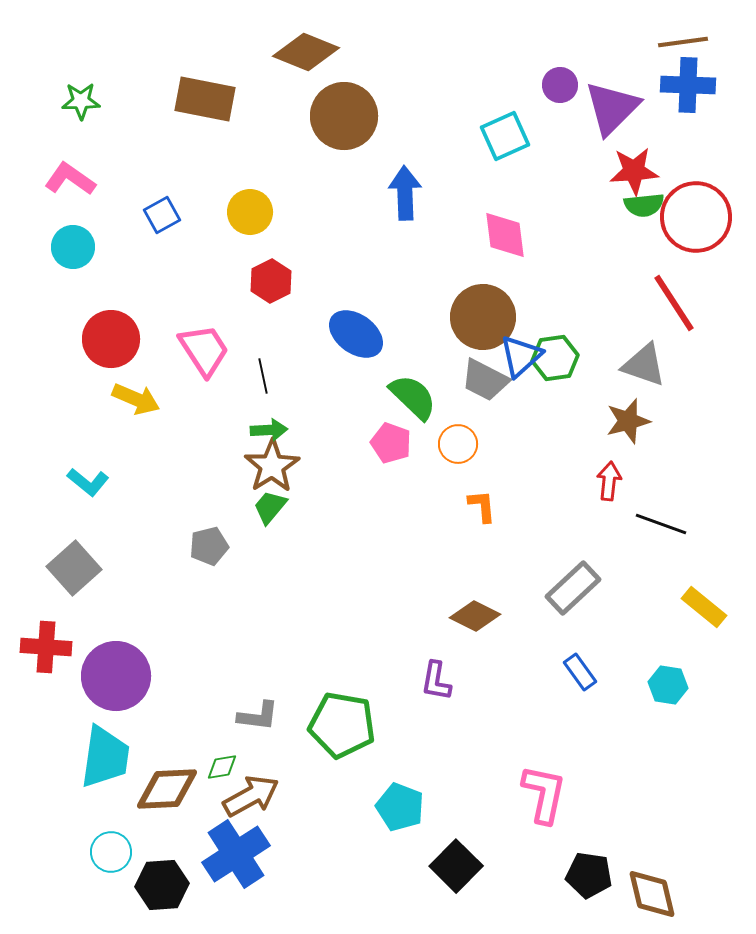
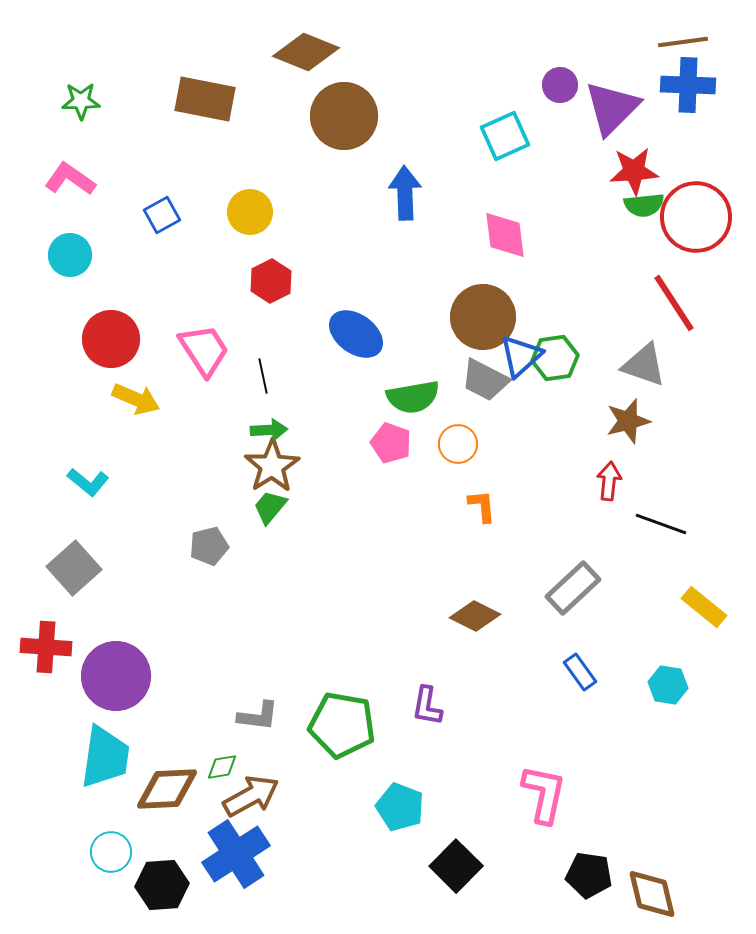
cyan circle at (73, 247): moved 3 px left, 8 px down
green semicircle at (413, 397): rotated 126 degrees clockwise
purple L-shape at (436, 681): moved 9 px left, 25 px down
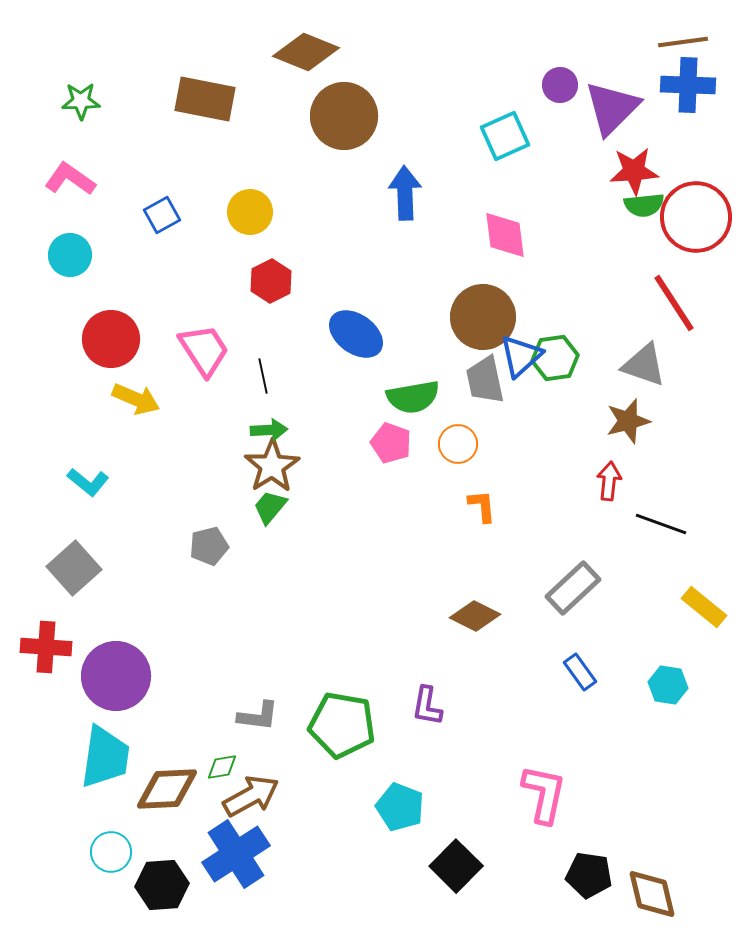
gray trapezoid at (485, 380): rotated 51 degrees clockwise
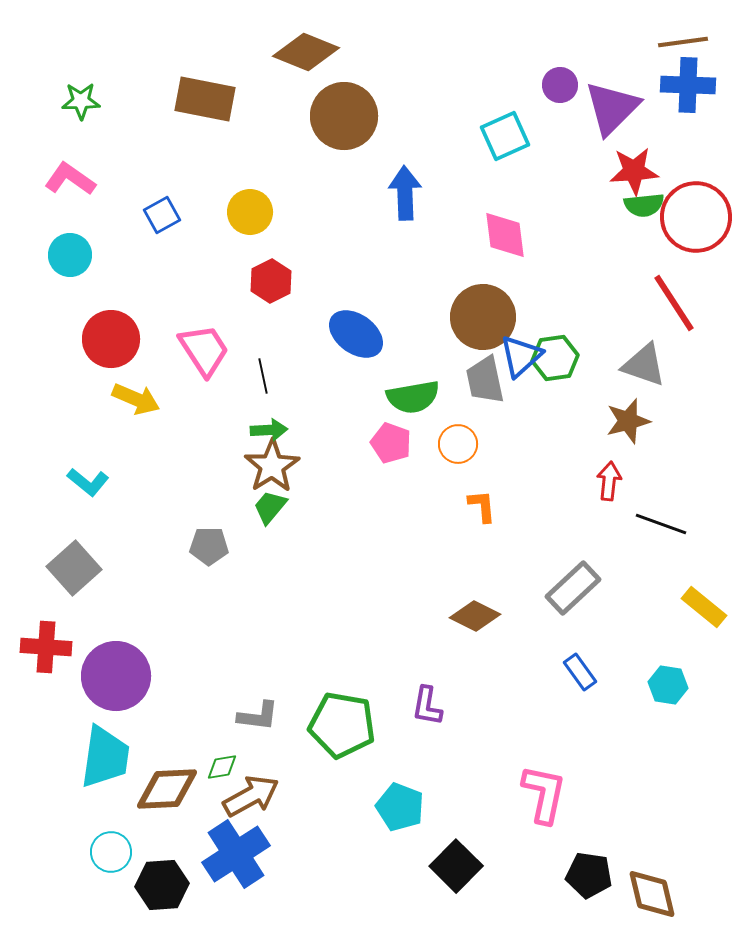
gray pentagon at (209, 546): rotated 15 degrees clockwise
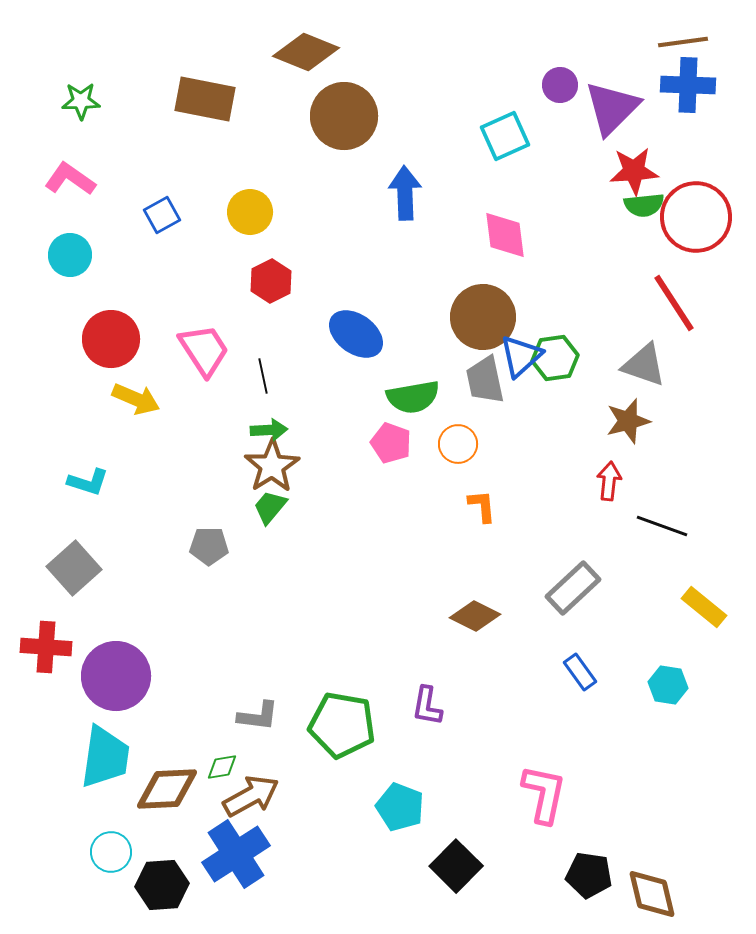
cyan L-shape at (88, 482): rotated 21 degrees counterclockwise
black line at (661, 524): moved 1 px right, 2 px down
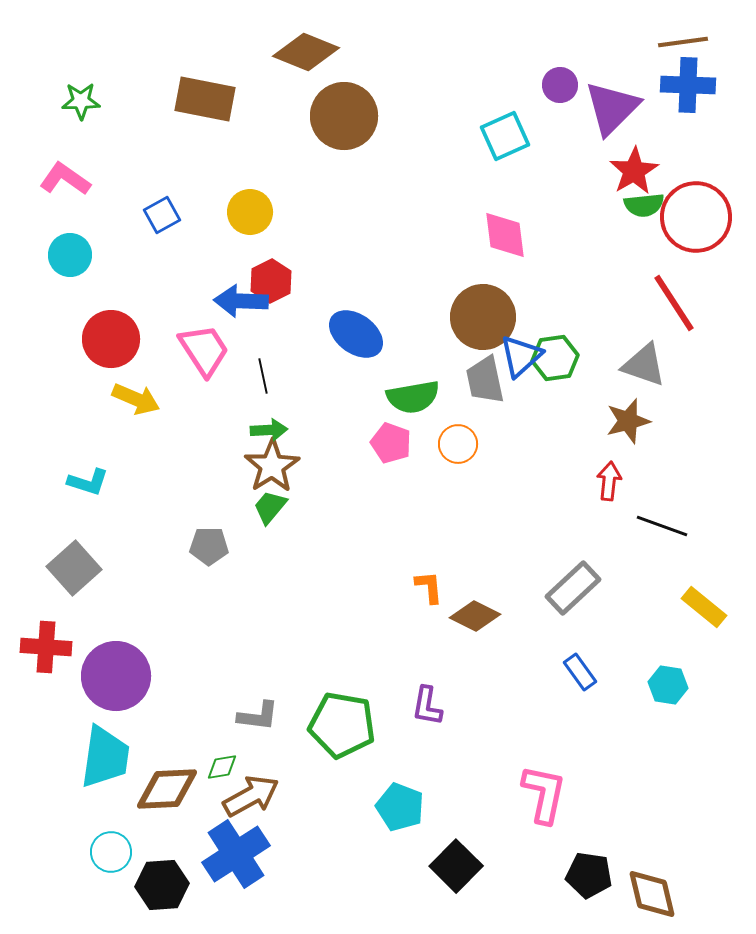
red star at (634, 171): rotated 27 degrees counterclockwise
pink L-shape at (70, 179): moved 5 px left
blue arrow at (405, 193): moved 164 px left, 108 px down; rotated 86 degrees counterclockwise
orange L-shape at (482, 506): moved 53 px left, 81 px down
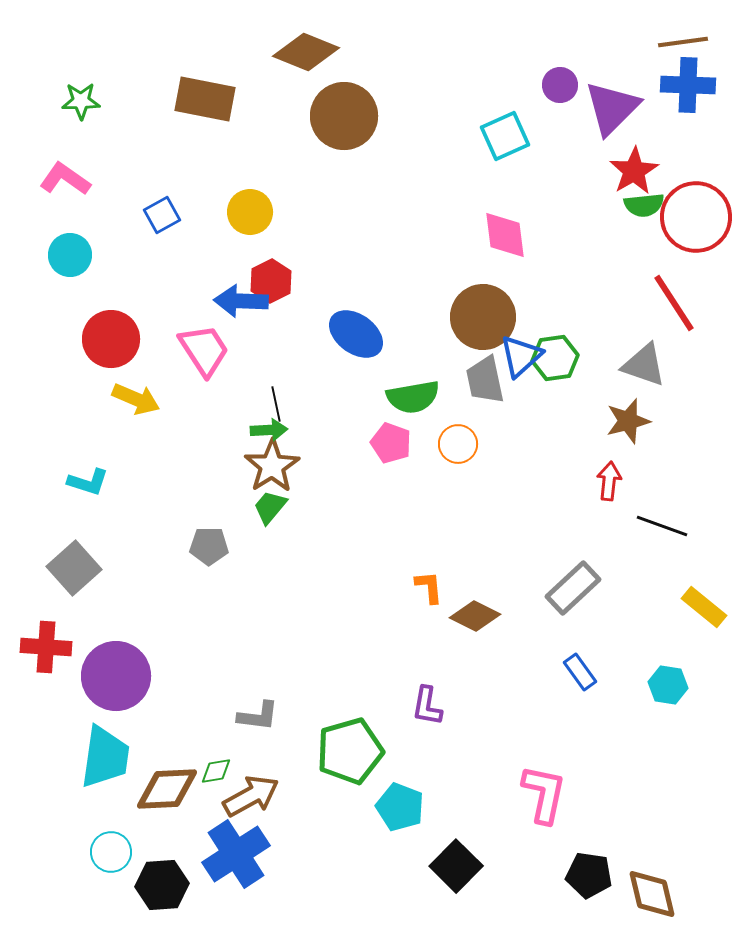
black line at (263, 376): moved 13 px right, 28 px down
green pentagon at (342, 725): moved 8 px right, 26 px down; rotated 26 degrees counterclockwise
green diamond at (222, 767): moved 6 px left, 4 px down
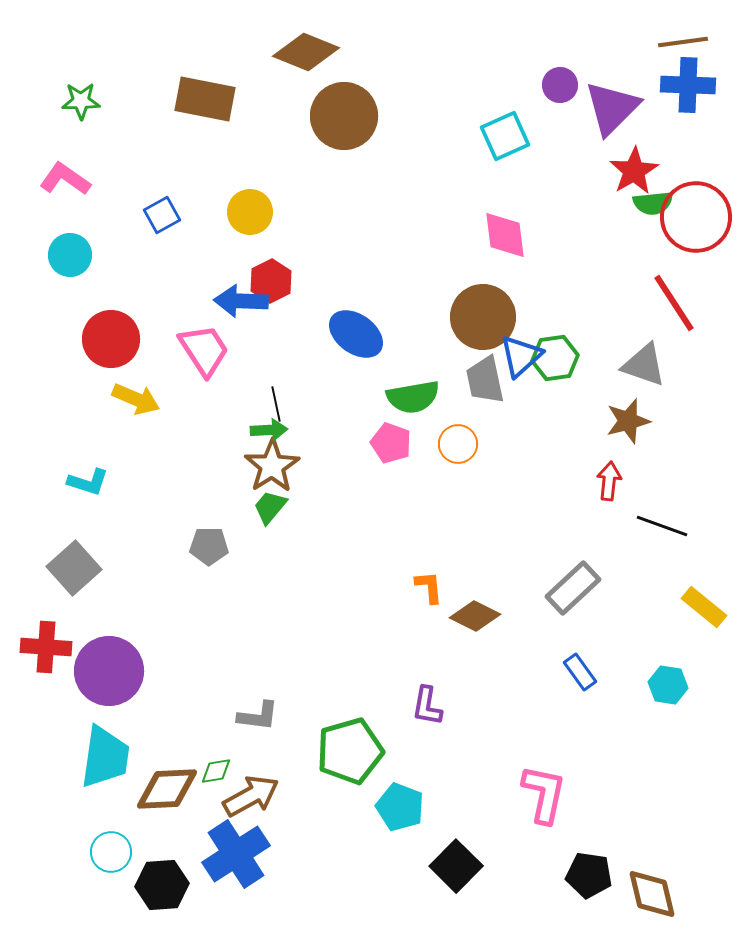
green semicircle at (644, 205): moved 9 px right, 2 px up
purple circle at (116, 676): moved 7 px left, 5 px up
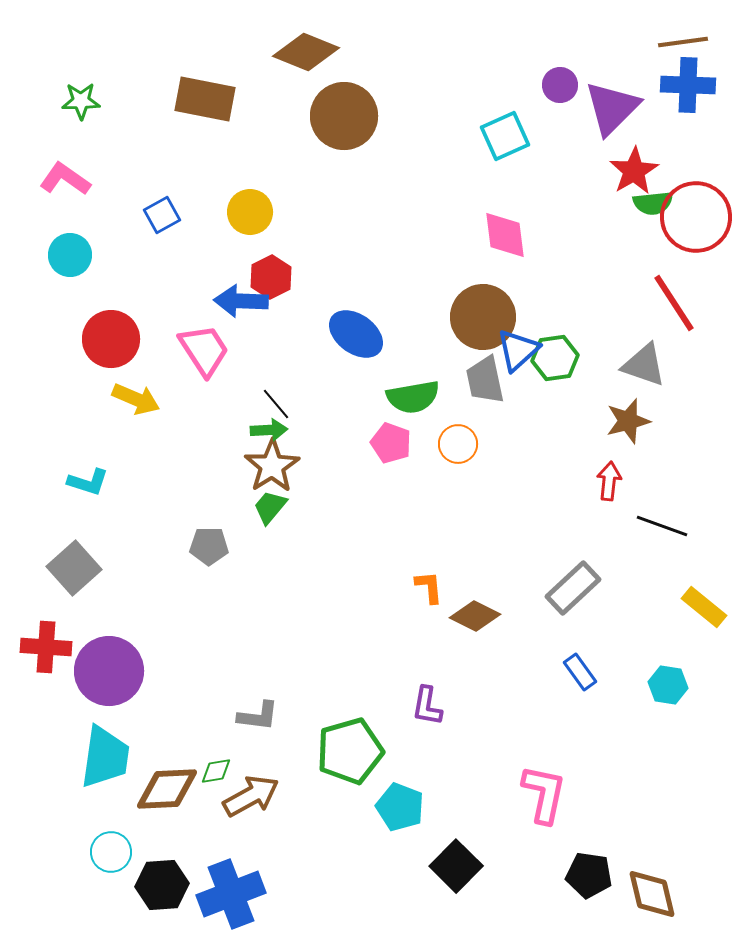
red hexagon at (271, 281): moved 4 px up
blue triangle at (521, 356): moved 3 px left, 6 px up
black line at (276, 404): rotated 28 degrees counterclockwise
blue cross at (236, 854): moved 5 px left, 40 px down; rotated 12 degrees clockwise
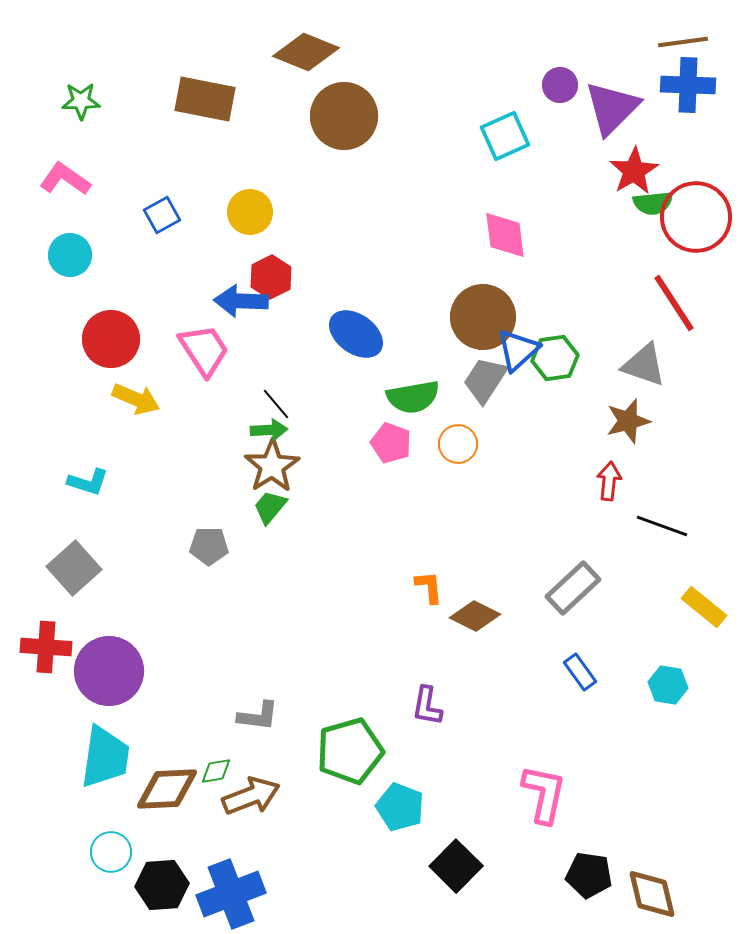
gray trapezoid at (485, 380): rotated 45 degrees clockwise
brown arrow at (251, 796): rotated 8 degrees clockwise
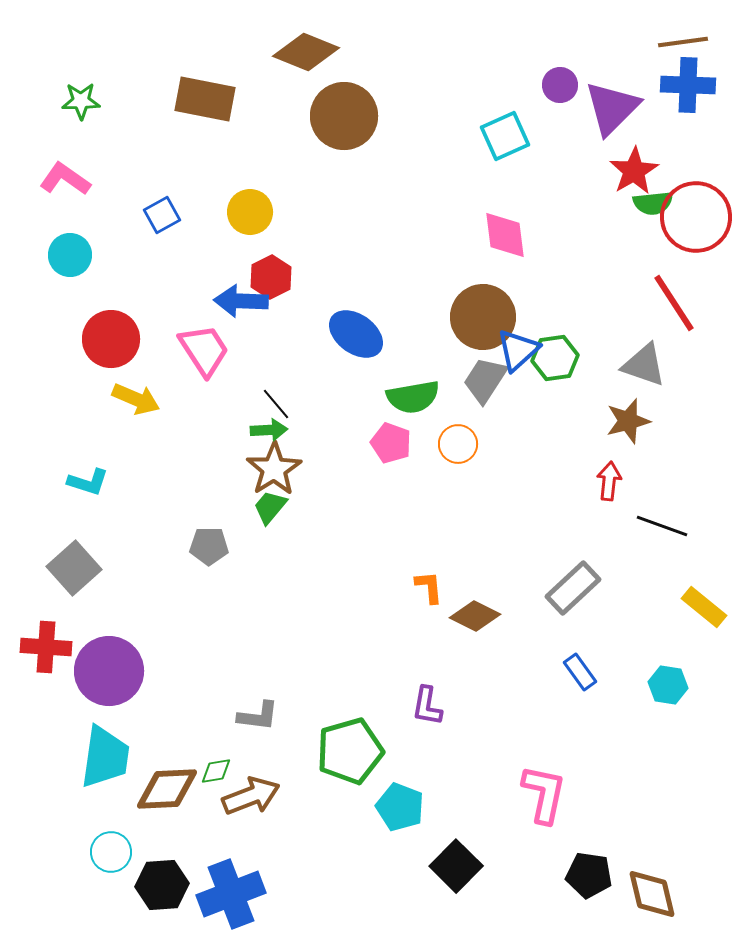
brown star at (272, 466): moved 2 px right, 3 px down
